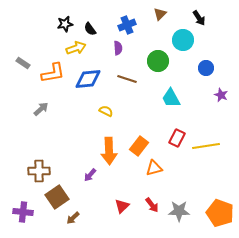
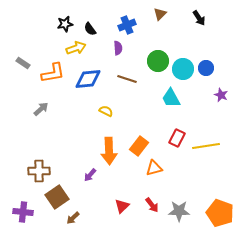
cyan circle: moved 29 px down
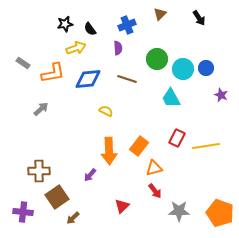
green circle: moved 1 px left, 2 px up
red arrow: moved 3 px right, 14 px up
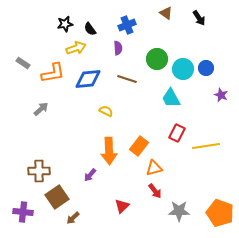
brown triangle: moved 6 px right, 1 px up; rotated 40 degrees counterclockwise
red rectangle: moved 5 px up
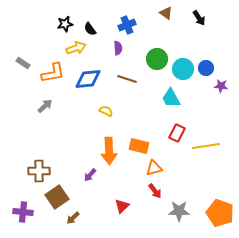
purple star: moved 9 px up; rotated 16 degrees counterclockwise
gray arrow: moved 4 px right, 3 px up
orange rectangle: rotated 66 degrees clockwise
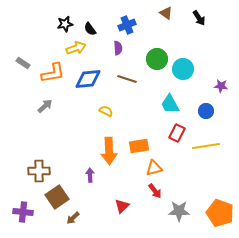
blue circle: moved 43 px down
cyan trapezoid: moved 1 px left, 6 px down
orange rectangle: rotated 24 degrees counterclockwise
purple arrow: rotated 136 degrees clockwise
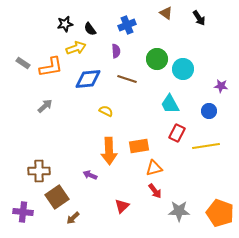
purple semicircle: moved 2 px left, 3 px down
orange L-shape: moved 2 px left, 6 px up
blue circle: moved 3 px right
purple arrow: rotated 64 degrees counterclockwise
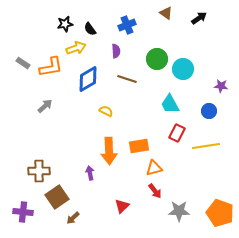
black arrow: rotated 91 degrees counterclockwise
blue diamond: rotated 24 degrees counterclockwise
purple arrow: moved 2 px up; rotated 56 degrees clockwise
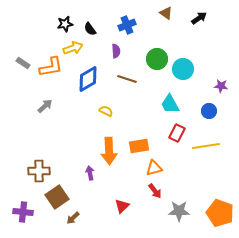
yellow arrow: moved 3 px left
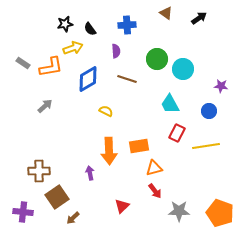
blue cross: rotated 18 degrees clockwise
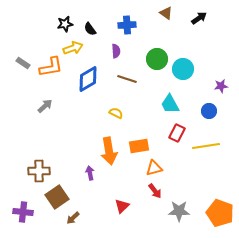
purple star: rotated 16 degrees counterclockwise
yellow semicircle: moved 10 px right, 2 px down
orange arrow: rotated 8 degrees counterclockwise
